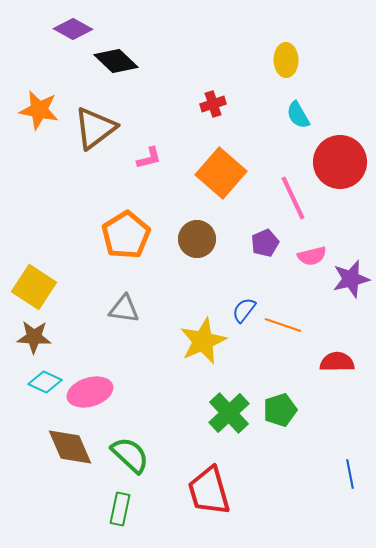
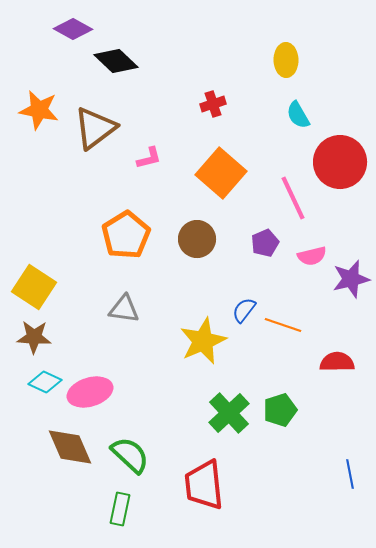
red trapezoid: moved 5 px left, 6 px up; rotated 10 degrees clockwise
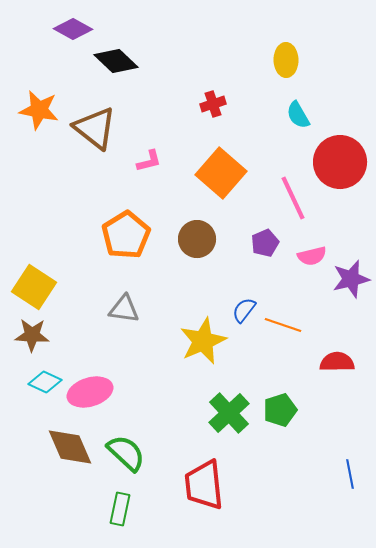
brown triangle: rotated 45 degrees counterclockwise
pink L-shape: moved 3 px down
brown star: moved 2 px left, 2 px up
green semicircle: moved 4 px left, 2 px up
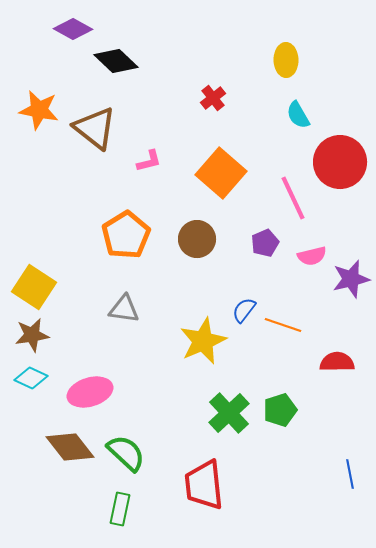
red cross: moved 6 px up; rotated 20 degrees counterclockwise
brown star: rotated 12 degrees counterclockwise
cyan diamond: moved 14 px left, 4 px up
brown diamond: rotated 15 degrees counterclockwise
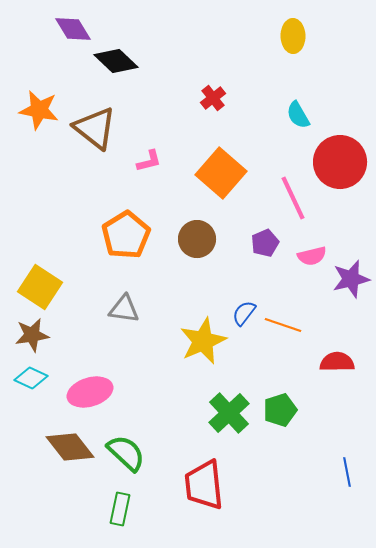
purple diamond: rotated 30 degrees clockwise
yellow ellipse: moved 7 px right, 24 px up
yellow square: moved 6 px right
blue semicircle: moved 3 px down
blue line: moved 3 px left, 2 px up
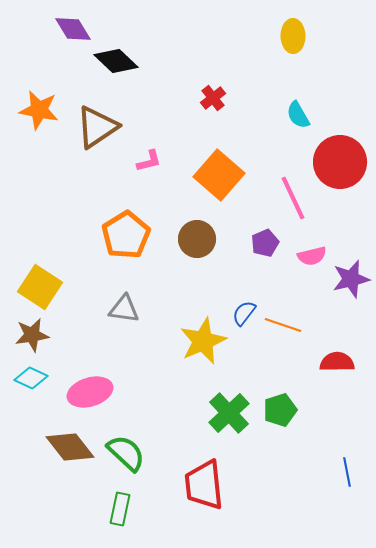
brown triangle: moved 2 px right, 1 px up; rotated 48 degrees clockwise
orange square: moved 2 px left, 2 px down
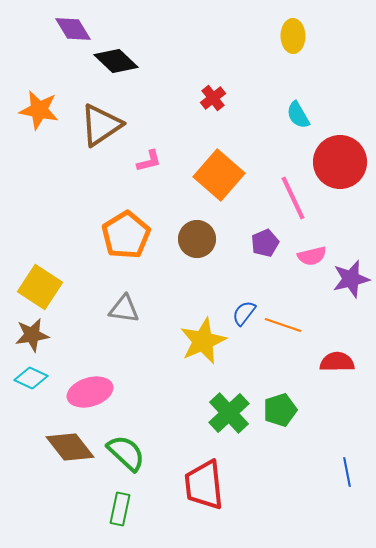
brown triangle: moved 4 px right, 2 px up
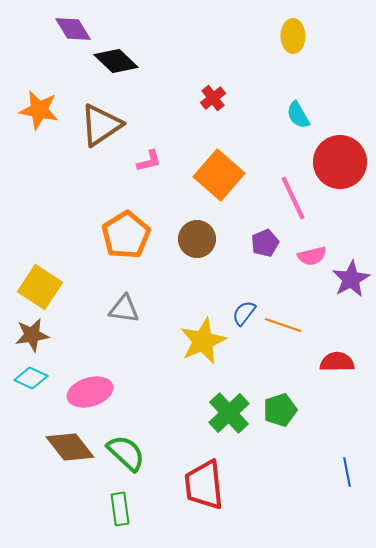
purple star: rotated 15 degrees counterclockwise
green rectangle: rotated 20 degrees counterclockwise
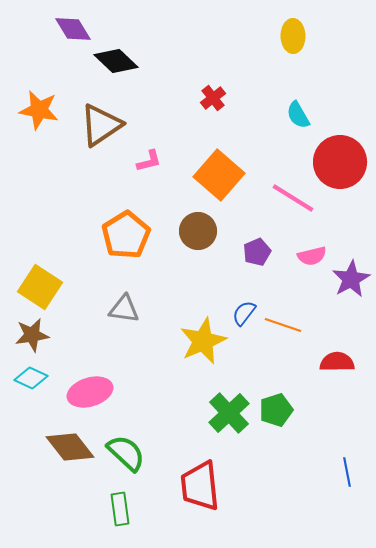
pink line: rotated 33 degrees counterclockwise
brown circle: moved 1 px right, 8 px up
purple pentagon: moved 8 px left, 9 px down
green pentagon: moved 4 px left
red trapezoid: moved 4 px left, 1 px down
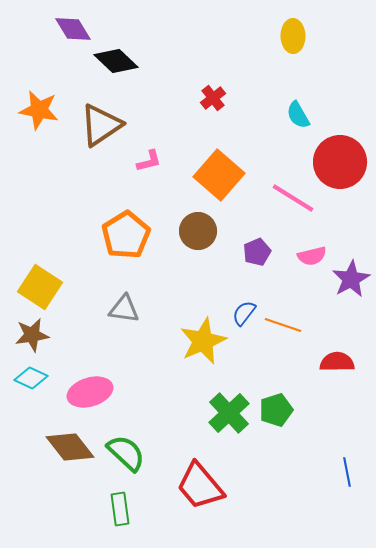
red trapezoid: rotated 34 degrees counterclockwise
